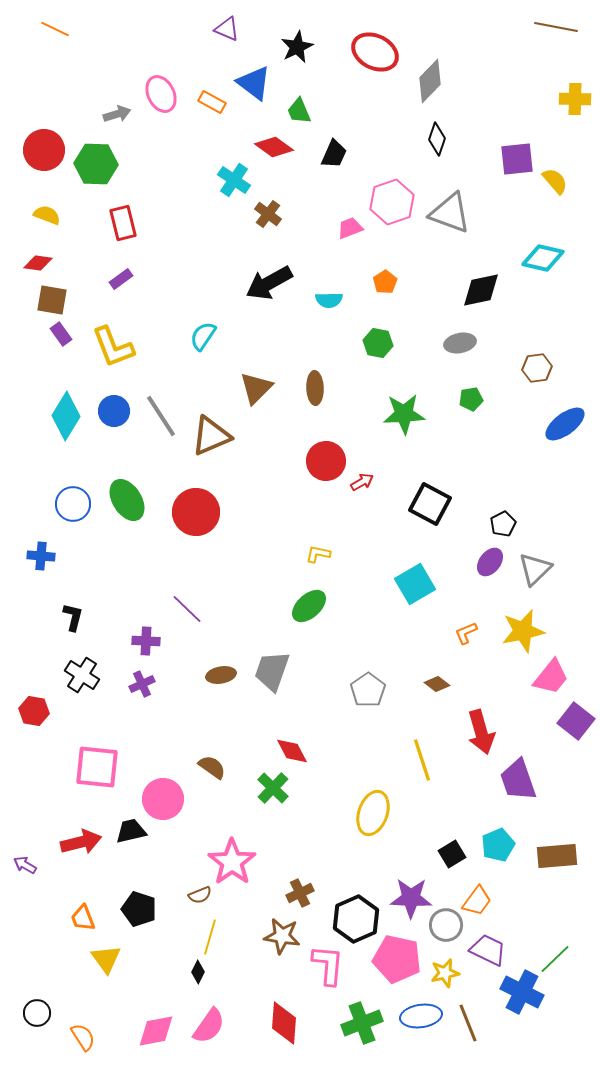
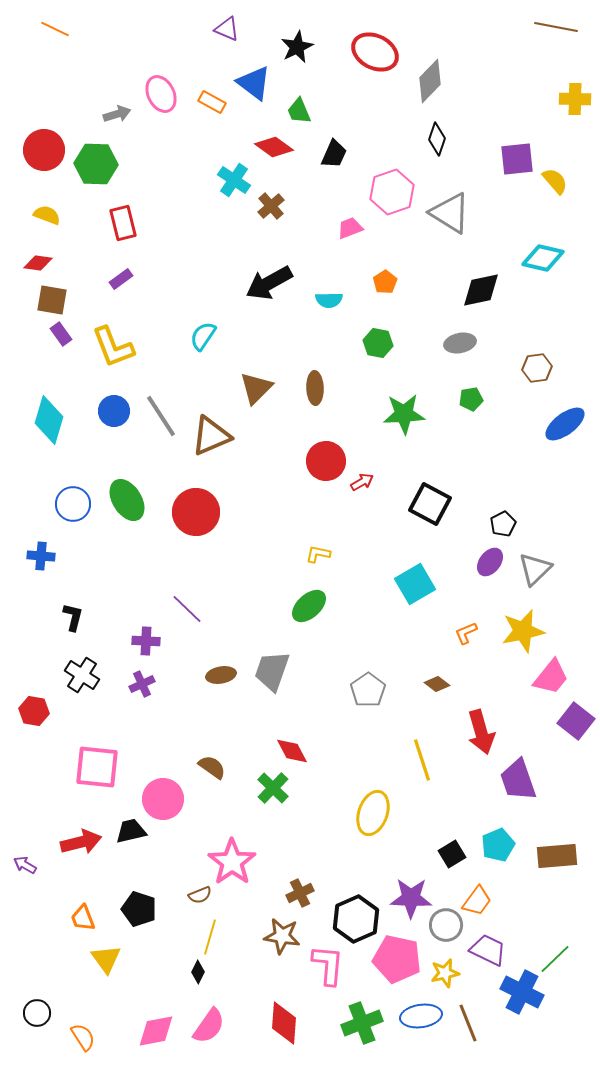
pink hexagon at (392, 202): moved 10 px up
gray triangle at (450, 213): rotated 12 degrees clockwise
brown cross at (268, 214): moved 3 px right, 8 px up; rotated 12 degrees clockwise
cyan diamond at (66, 416): moved 17 px left, 4 px down; rotated 15 degrees counterclockwise
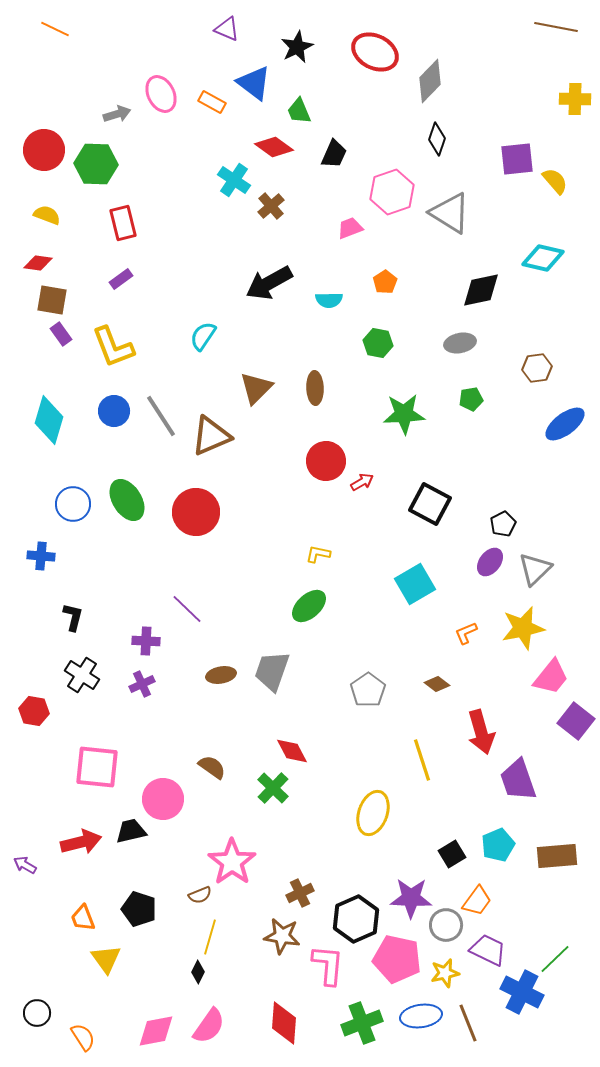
yellow star at (523, 631): moved 3 px up
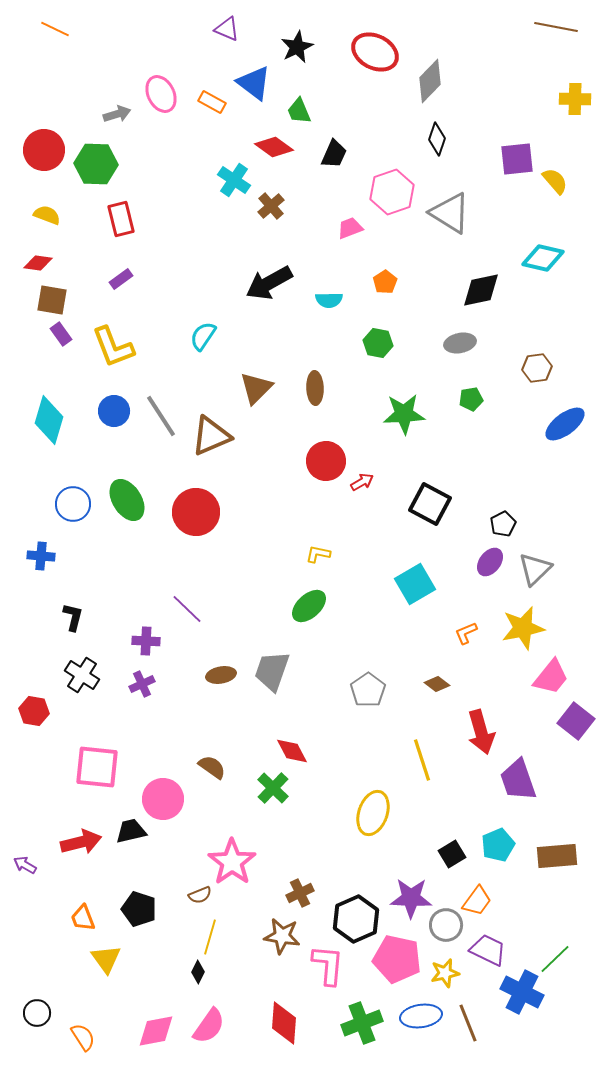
red rectangle at (123, 223): moved 2 px left, 4 px up
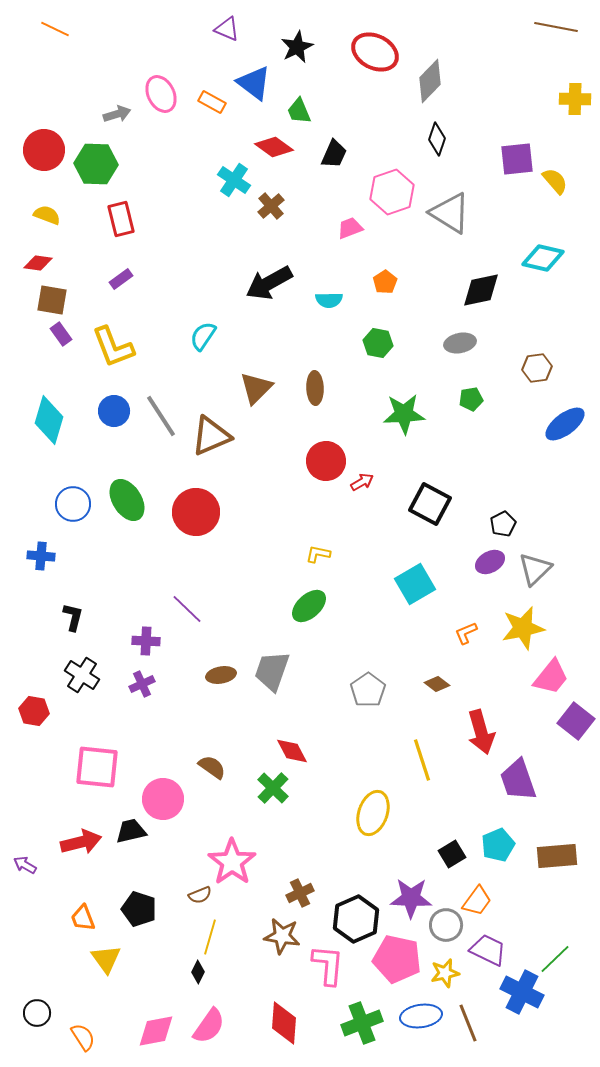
purple ellipse at (490, 562): rotated 24 degrees clockwise
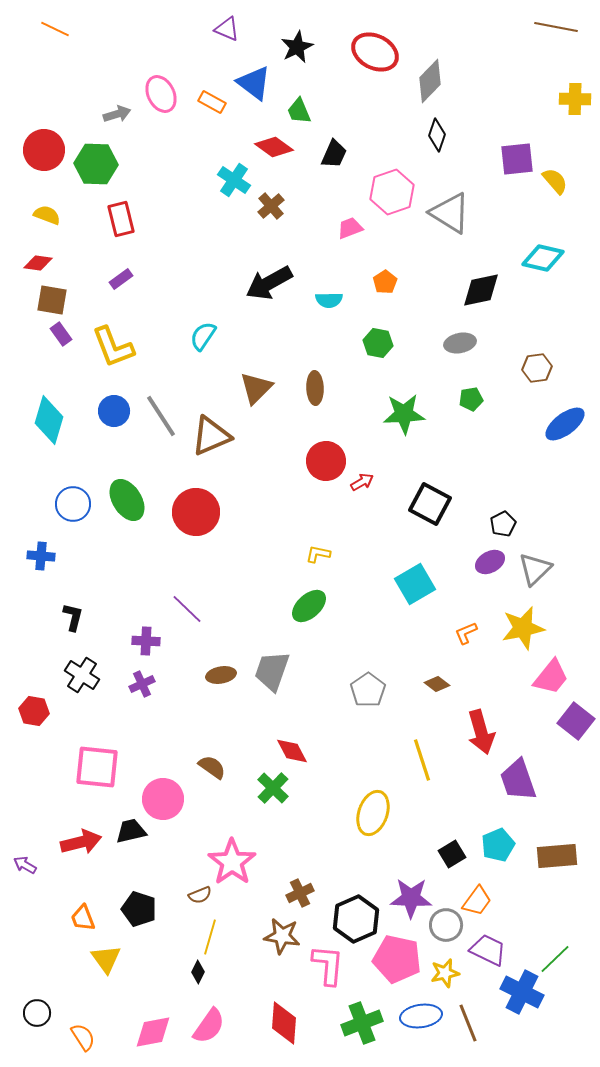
black diamond at (437, 139): moved 4 px up
pink diamond at (156, 1031): moved 3 px left, 1 px down
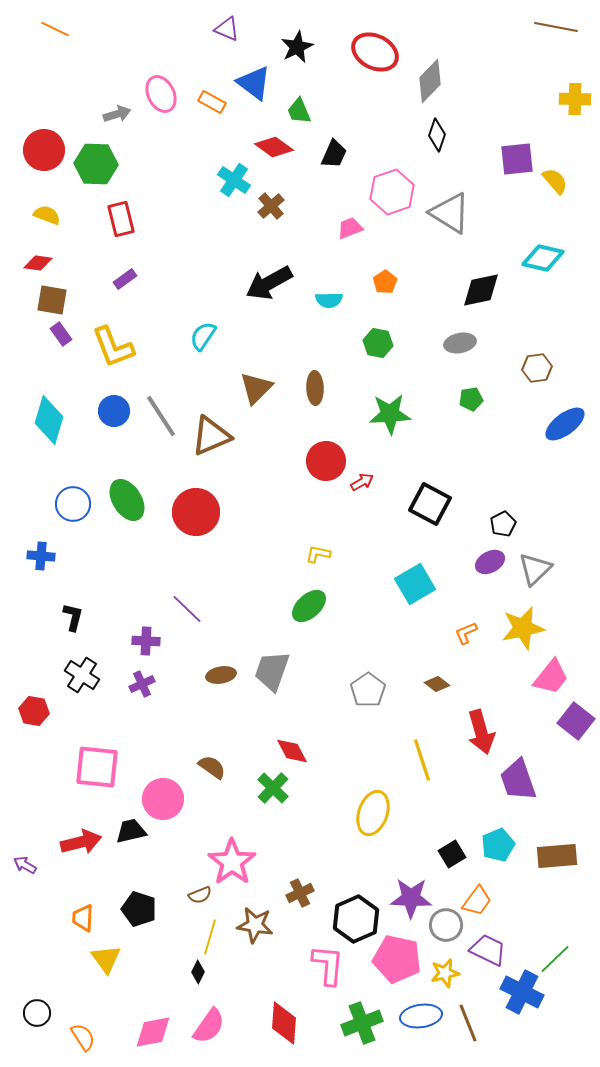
purple rectangle at (121, 279): moved 4 px right
green star at (404, 414): moved 14 px left
orange trapezoid at (83, 918): rotated 24 degrees clockwise
brown star at (282, 936): moved 27 px left, 11 px up
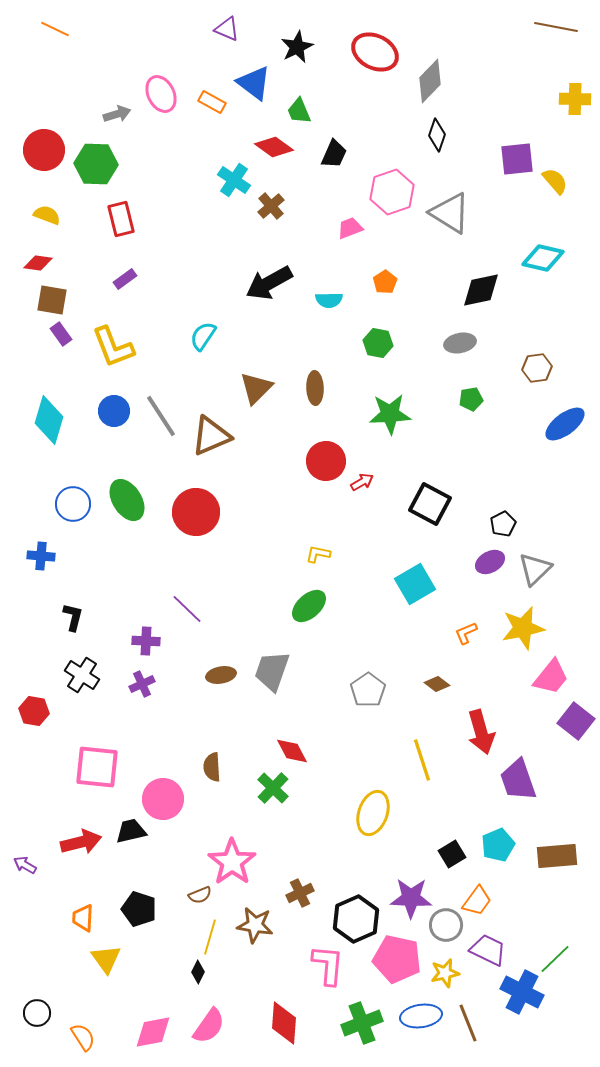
brown semicircle at (212, 767): rotated 128 degrees counterclockwise
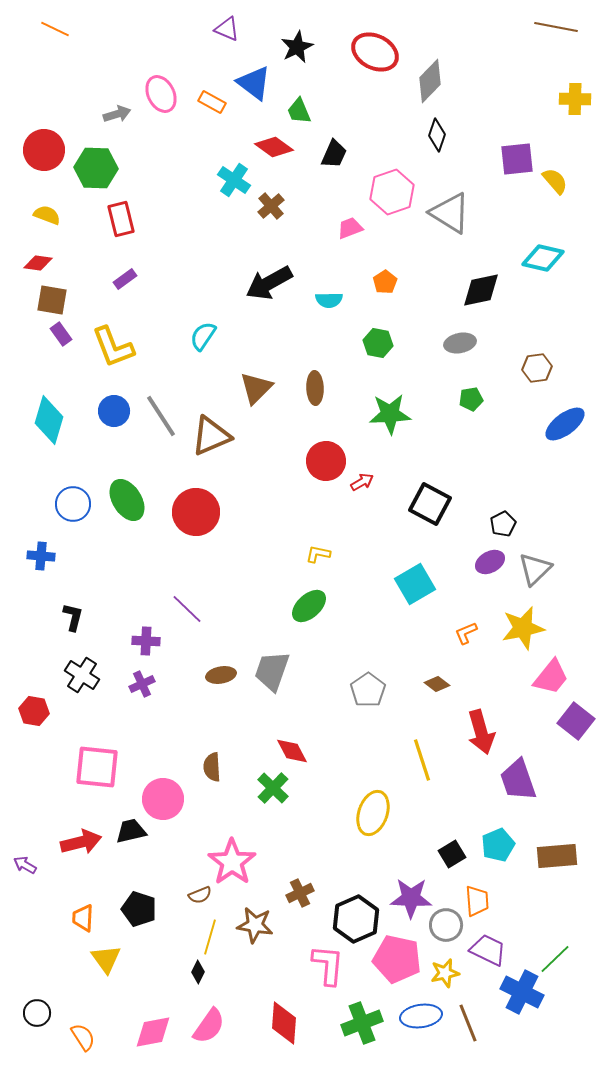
green hexagon at (96, 164): moved 4 px down
orange trapezoid at (477, 901): rotated 40 degrees counterclockwise
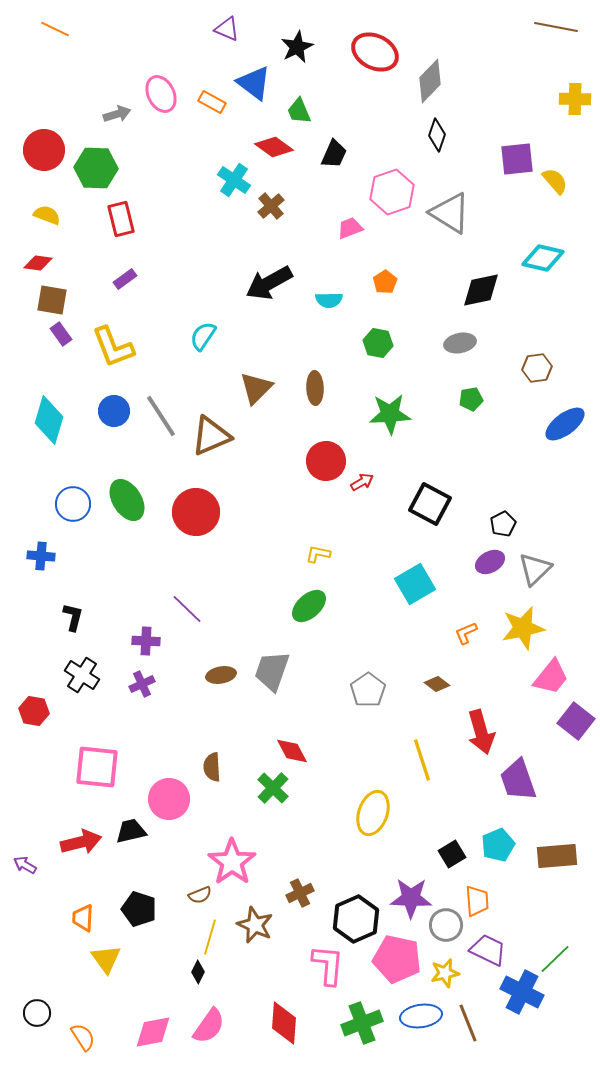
pink circle at (163, 799): moved 6 px right
brown star at (255, 925): rotated 15 degrees clockwise
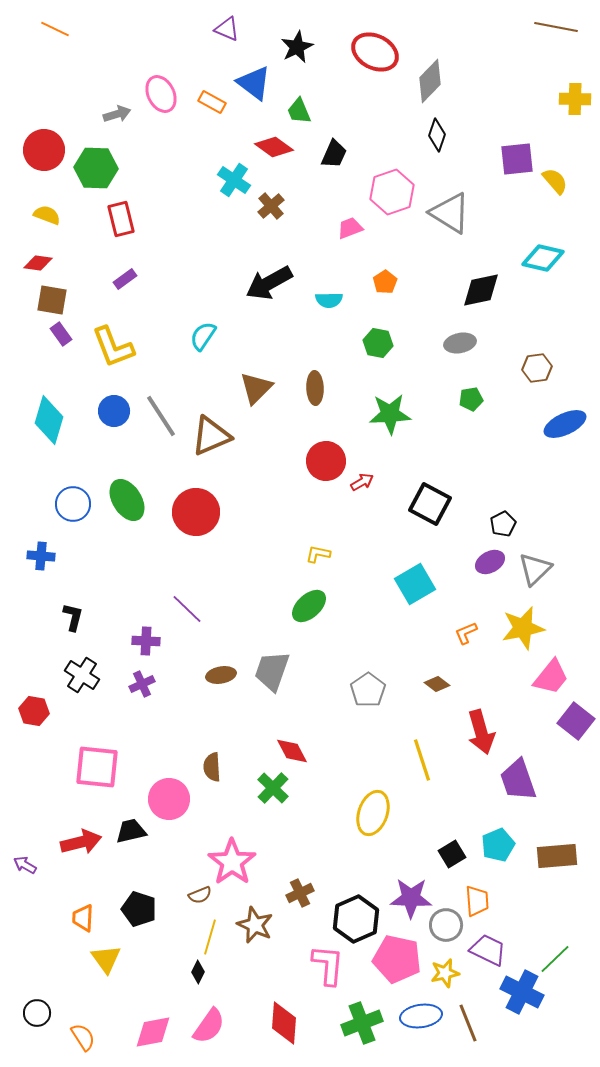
blue ellipse at (565, 424): rotated 12 degrees clockwise
